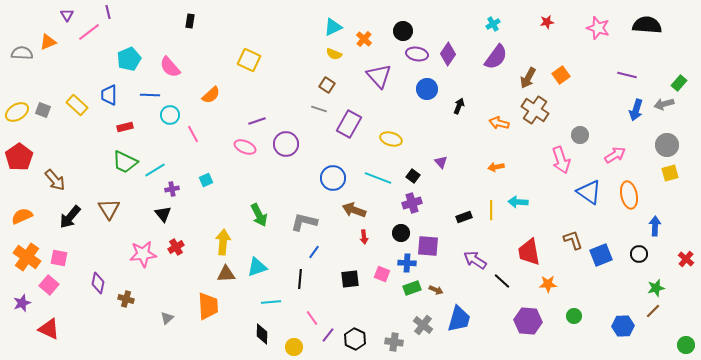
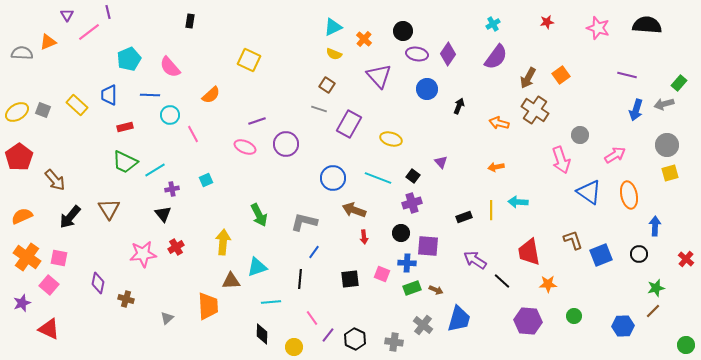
brown triangle at (226, 274): moved 5 px right, 7 px down
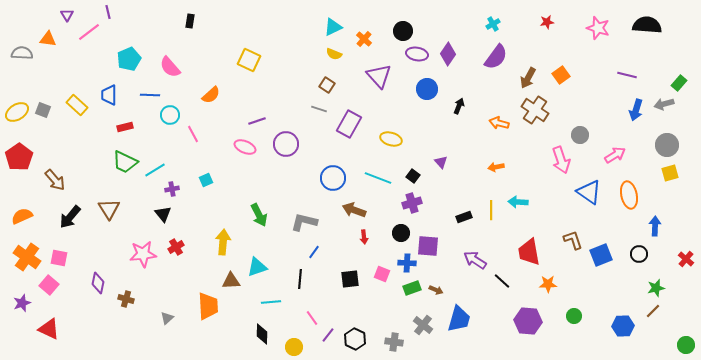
orange triangle at (48, 42): moved 3 px up; rotated 30 degrees clockwise
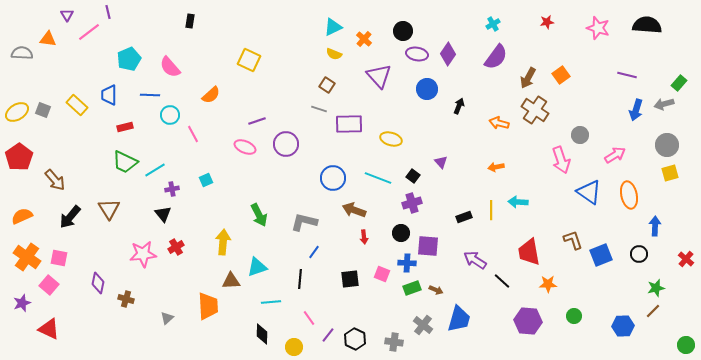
purple rectangle at (349, 124): rotated 60 degrees clockwise
pink line at (312, 318): moved 3 px left
